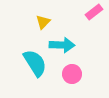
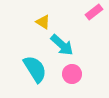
yellow triangle: rotated 42 degrees counterclockwise
cyan arrow: rotated 40 degrees clockwise
cyan semicircle: moved 6 px down
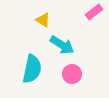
yellow triangle: moved 2 px up
cyan arrow: rotated 10 degrees counterclockwise
cyan semicircle: moved 3 px left; rotated 44 degrees clockwise
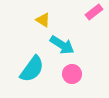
cyan semicircle: rotated 24 degrees clockwise
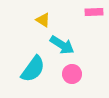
pink rectangle: rotated 36 degrees clockwise
cyan semicircle: moved 1 px right
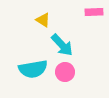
cyan arrow: rotated 15 degrees clockwise
cyan semicircle: rotated 44 degrees clockwise
pink circle: moved 7 px left, 2 px up
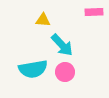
yellow triangle: rotated 28 degrees counterclockwise
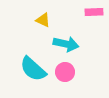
yellow triangle: rotated 21 degrees clockwise
cyan arrow: moved 4 px right, 1 px up; rotated 35 degrees counterclockwise
cyan semicircle: rotated 52 degrees clockwise
